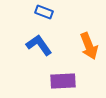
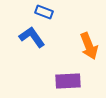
blue L-shape: moved 7 px left, 8 px up
purple rectangle: moved 5 px right
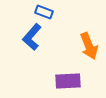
blue L-shape: rotated 104 degrees counterclockwise
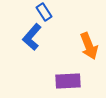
blue rectangle: rotated 36 degrees clockwise
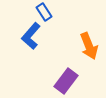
blue L-shape: moved 1 px left, 1 px up
purple rectangle: moved 2 px left; rotated 50 degrees counterclockwise
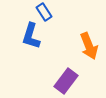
blue L-shape: rotated 24 degrees counterclockwise
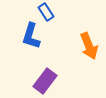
blue rectangle: moved 2 px right
purple rectangle: moved 21 px left
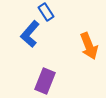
blue L-shape: moved 1 px left, 2 px up; rotated 24 degrees clockwise
purple rectangle: rotated 15 degrees counterclockwise
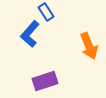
purple rectangle: rotated 50 degrees clockwise
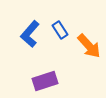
blue rectangle: moved 14 px right, 18 px down
orange arrow: rotated 20 degrees counterclockwise
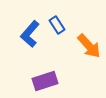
blue rectangle: moved 3 px left, 5 px up
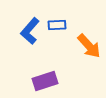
blue rectangle: rotated 60 degrees counterclockwise
blue L-shape: moved 3 px up
